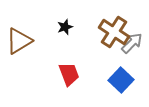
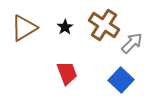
black star: rotated 14 degrees counterclockwise
brown cross: moved 10 px left, 7 px up
brown triangle: moved 5 px right, 13 px up
red trapezoid: moved 2 px left, 1 px up
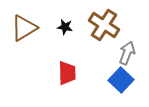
black star: rotated 28 degrees counterclockwise
gray arrow: moved 5 px left, 10 px down; rotated 25 degrees counterclockwise
red trapezoid: rotated 20 degrees clockwise
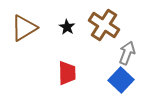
black star: moved 2 px right; rotated 21 degrees clockwise
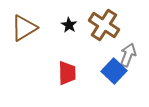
black star: moved 2 px right, 2 px up
gray arrow: moved 1 px right, 2 px down
blue square: moved 7 px left, 9 px up
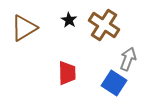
black star: moved 5 px up
gray arrow: moved 4 px down
blue square: moved 12 px down; rotated 10 degrees counterclockwise
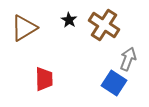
red trapezoid: moved 23 px left, 6 px down
